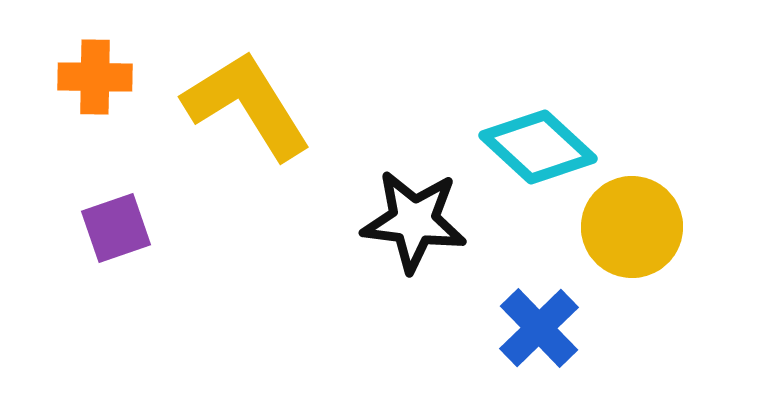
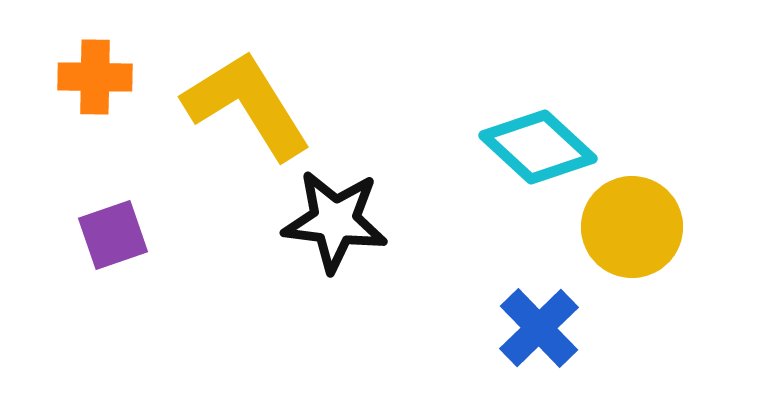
black star: moved 79 px left
purple square: moved 3 px left, 7 px down
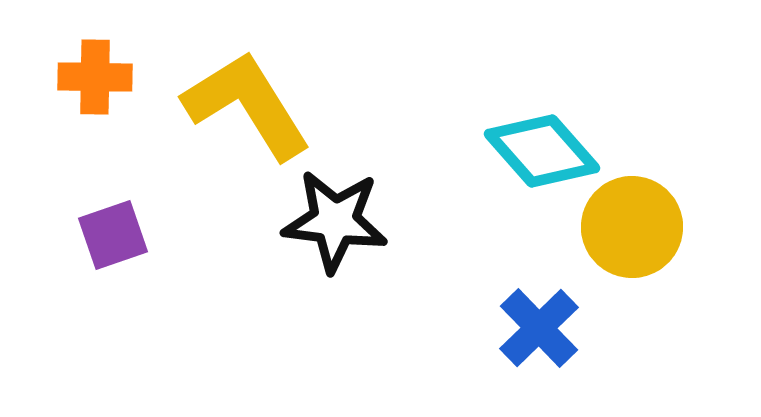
cyan diamond: moved 4 px right, 4 px down; rotated 6 degrees clockwise
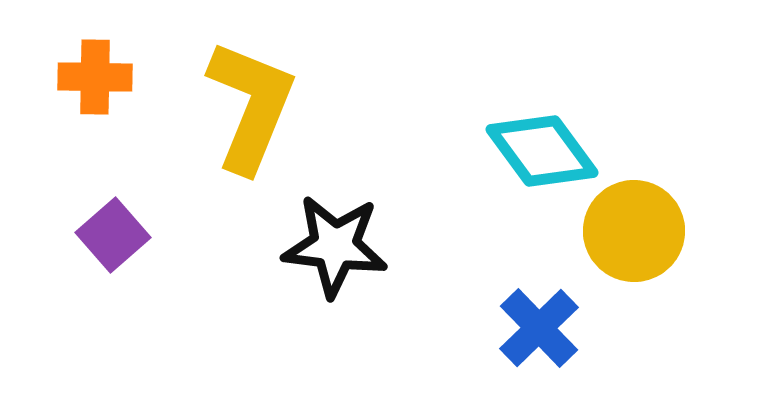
yellow L-shape: moved 4 px right, 1 px down; rotated 54 degrees clockwise
cyan diamond: rotated 5 degrees clockwise
black star: moved 25 px down
yellow circle: moved 2 px right, 4 px down
purple square: rotated 22 degrees counterclockwise
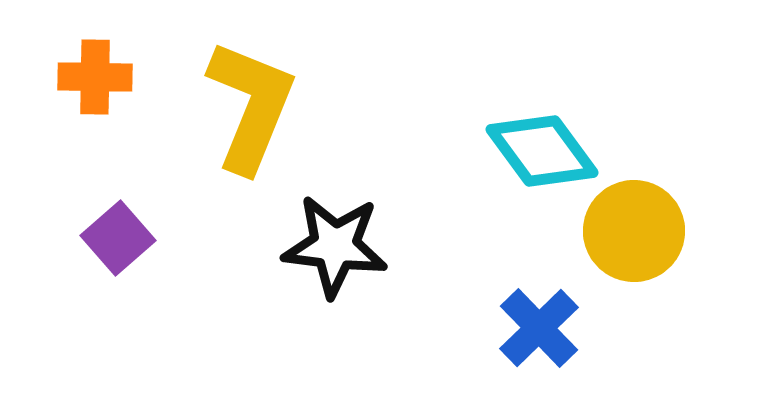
purple square: moved 5 px right, 3 px down
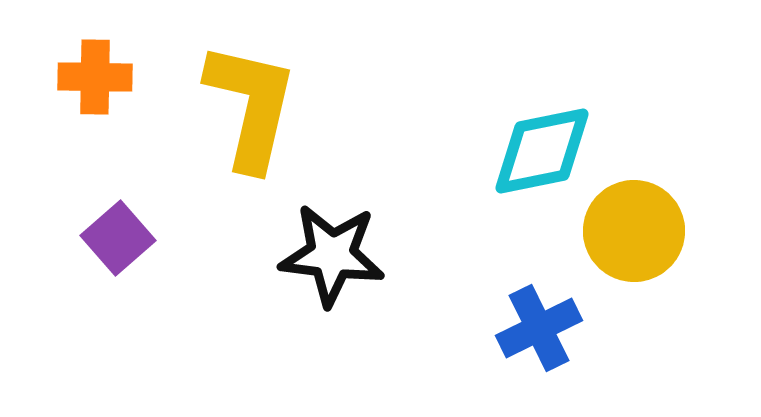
yellow L-shape: rotated 9 degrees counterclockwise
cyan diamond: rotated 65 degrees counterclockwise
black star: moved 3 px left, 9 px down
blue cross: rotated 18 degrees clockwise
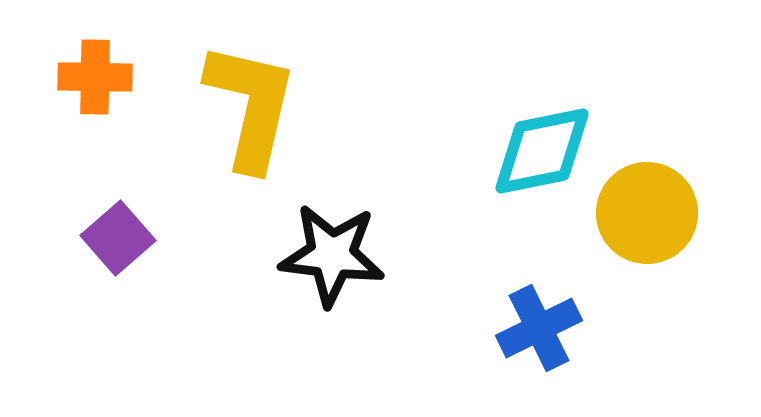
yellow circle: moved 13 px right, 18 px up
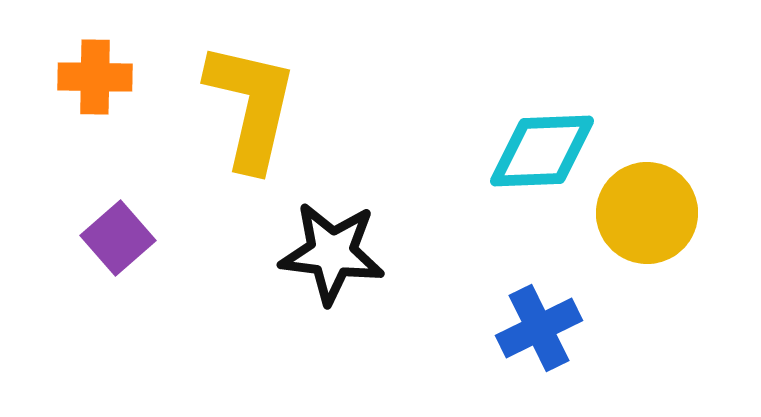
cyan diamond: rotated 9 degrees clockwise
black star: moved 2 px up
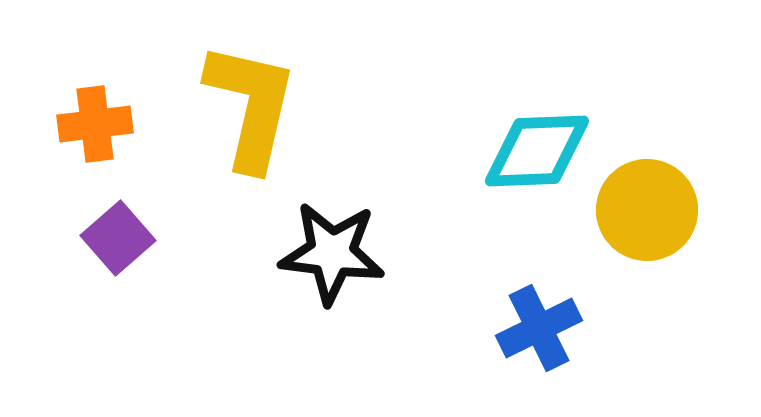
orange cross: moved 47 px down; rotated 8 degrees counterclockwise
cyan diamond: moved 5 px left
yellow circle: moved 3 px up
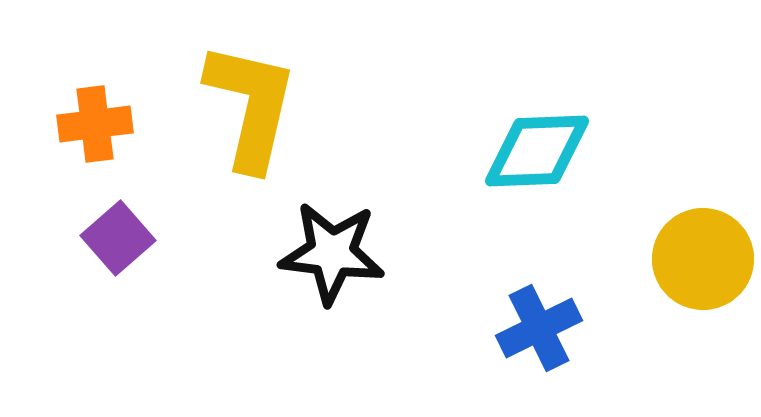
yellow circle: moved 56 px right, 49 px down
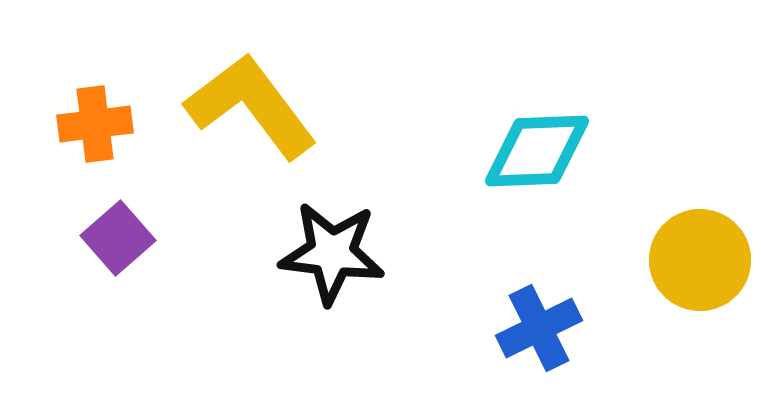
yellow L-shape: rotated 50 degrees counterclockwise
yellow circle: moved 3 px left, 1 px down
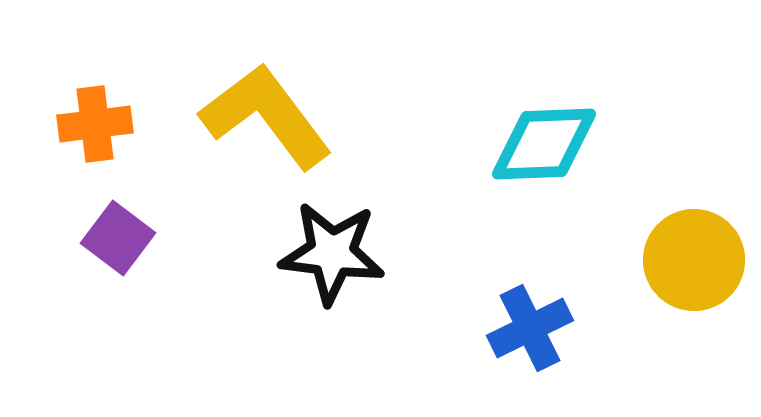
yellow L-shape: moved 15 px right, 10 px down
cyan diamond: moved 7 px right, 7 px up
purple square: rotated 12 degrees counterclockwise
yellow circle: moved 6 px left
blue cross: moved 9 px left
